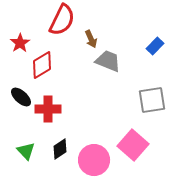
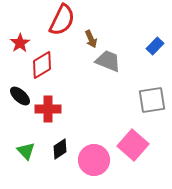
black ellipse: moved 1 px left, 1 px up
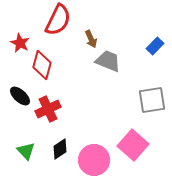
red semicircle: moved 4 px left
red star: rotated 12 degrees counterclockwise
red diamond: rotated 44 degrees counterclockwise
red cross: rotated 25 degrees counterclockwise
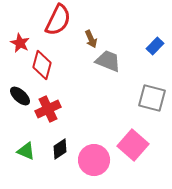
gray square: moved 2 px up; rotated 24 degrees clockwise
green triangle: rotated 24 degrees counterclockwise
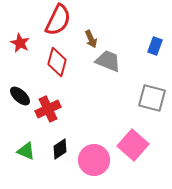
blue rectangle: rotated 24 degrees counterclockwise
red diamond: moved 15 px right, 3 px up
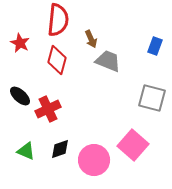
red semicircle: rotated 20 degrees counterclockwise
red diamond: moved 2 px up
black diamond: rotated 15 degrees clockwise
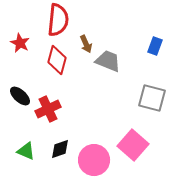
brown arrow: moved 5 px left, 5 px down
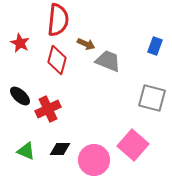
brown arrow: rotated 42 degrees counterclockwise
black diamond: rotated 20 degrees clockwise
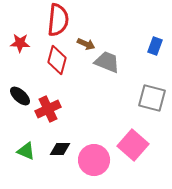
red star: rotated 24 degrees counterclockwise
gray trapezoid: moved 1 px left, 1 px down
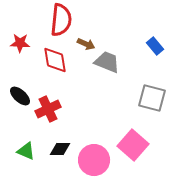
red semicircle: moved 3 px right
blue rectangle: rotated 60 degrees counterclockwise
red diamond: moved 2 px left; rotated 24 degrees counterclockwise
